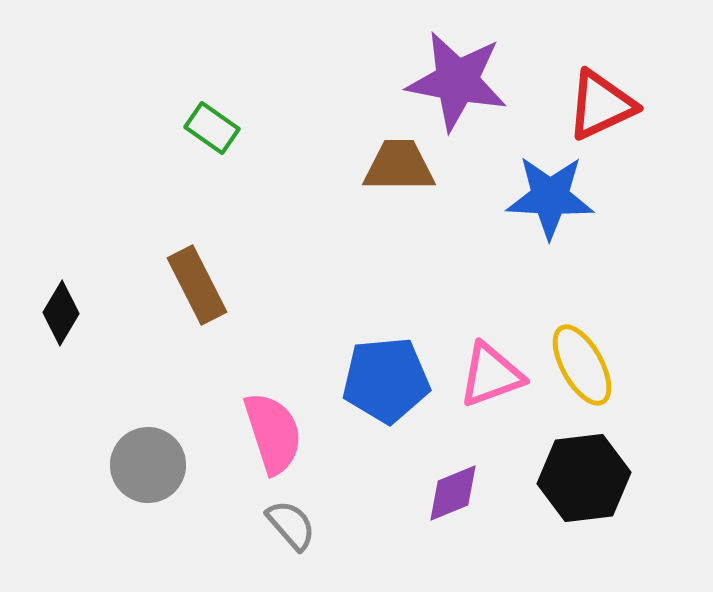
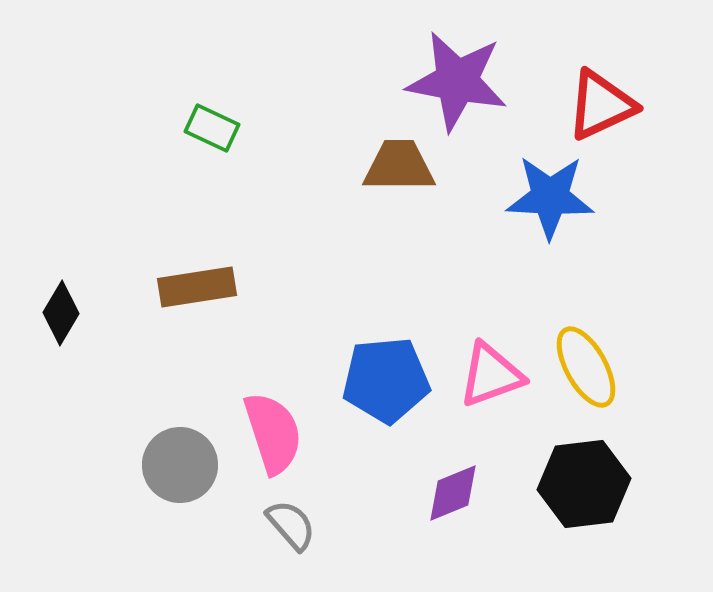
green rectangle: rotated 10 degrees counterclockwise
brown rectangle: moved 2 px down; rotated 72 degrees counterclockwise
yellow ellipse: moved 4 px right, 2 px down
gray circle: moved 32 px right
black hexagon: moved 6 px down
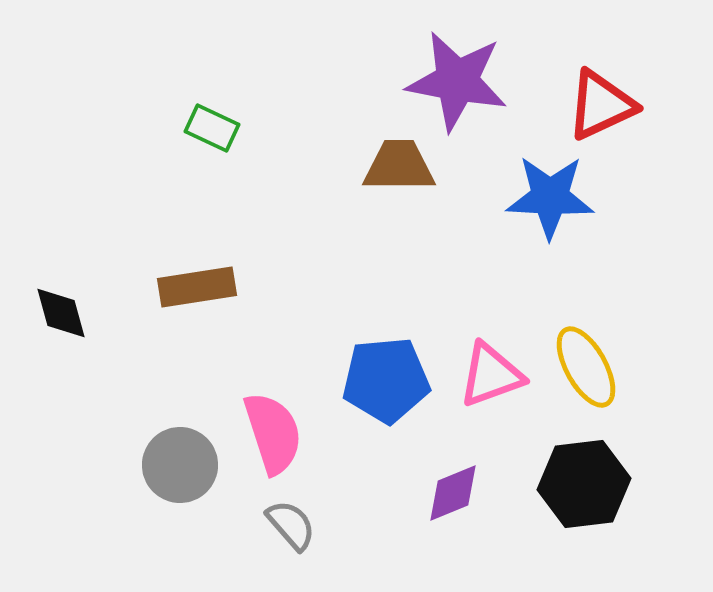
black diamond: rotated 46 degrees counterclockwise
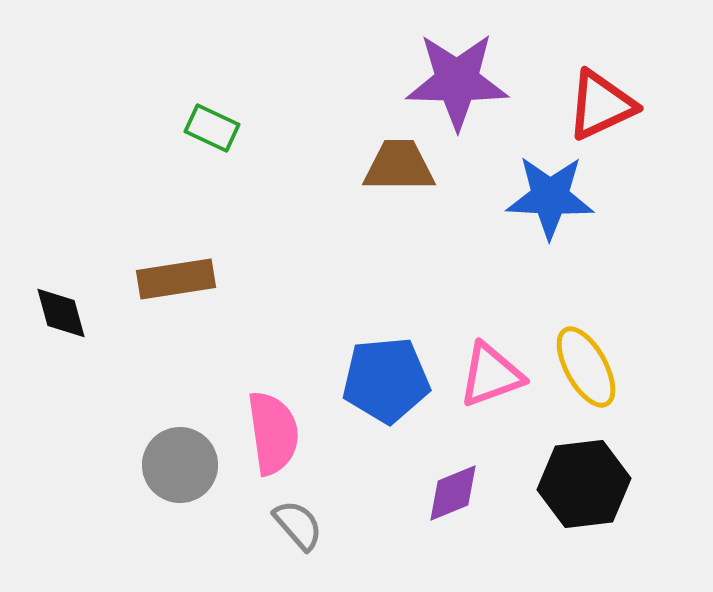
purple star: rotated 10 degrees counterclockwise
brown rectangle: moved 21 px left, 8 px up
pink semicircle: rotated 10 degrees clockwise
gray semicircle: moved 7 px right
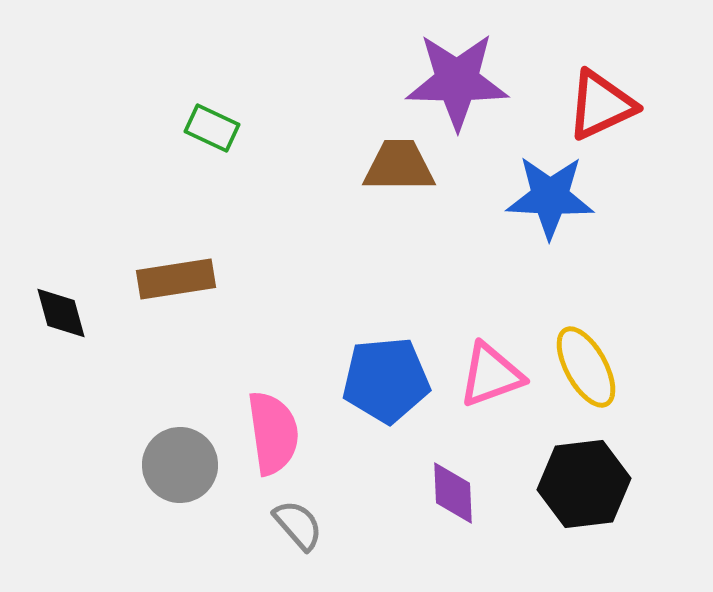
purple diamond: rotated 70 degrees counterclockwise
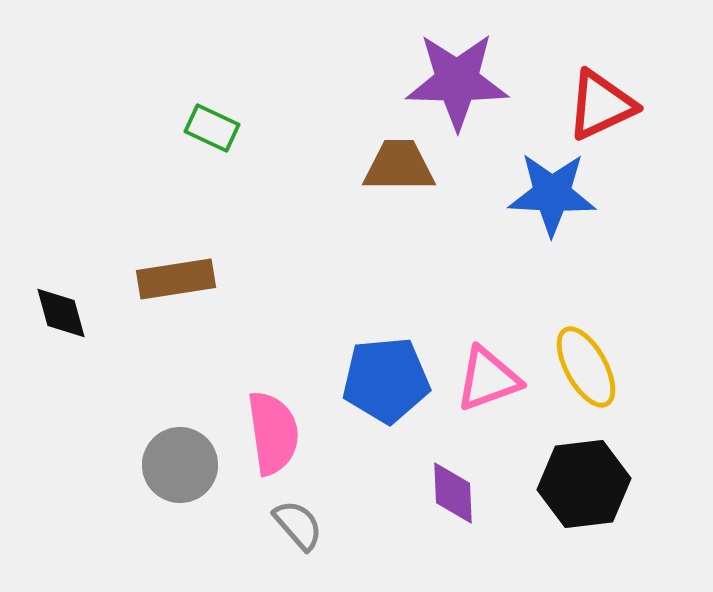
blue star: moved 2 px right, 3 px up
pink triangle: moved 3 px left, 4 px down
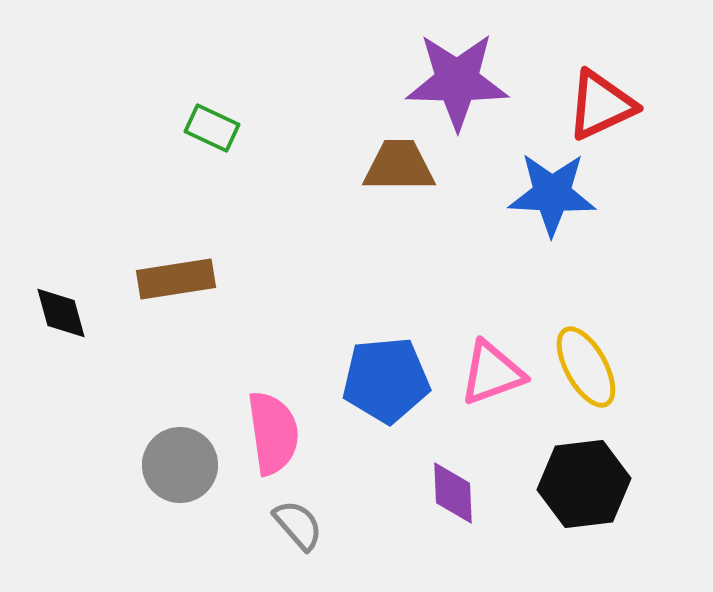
pink triangle: moved 4 px right, 6 px up
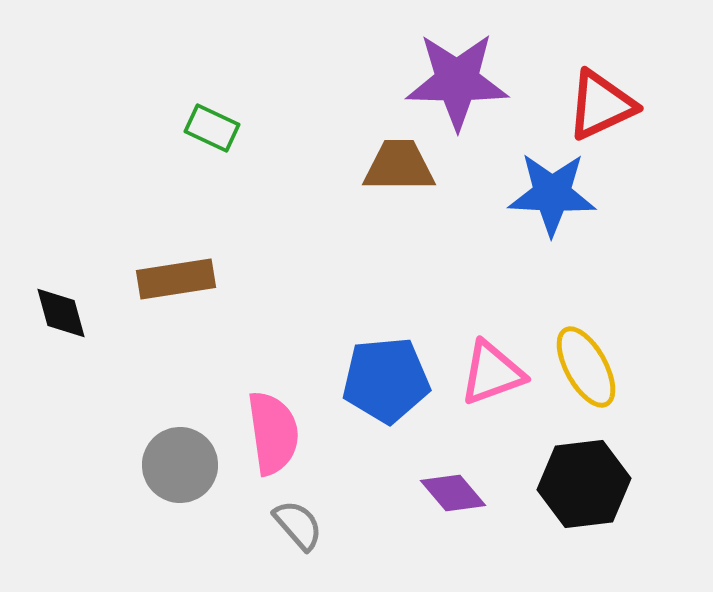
purple diamond: rotated 38 degrees counterclockwise
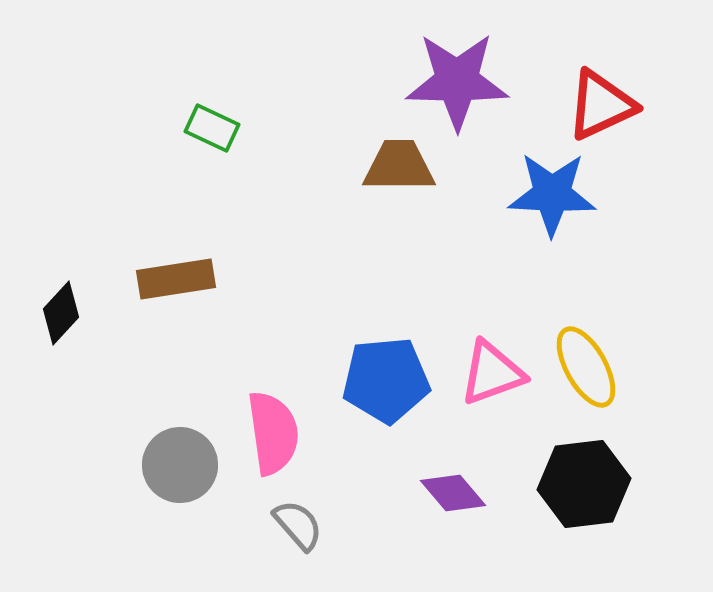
black diamond: rotated 58 degrees clockwise
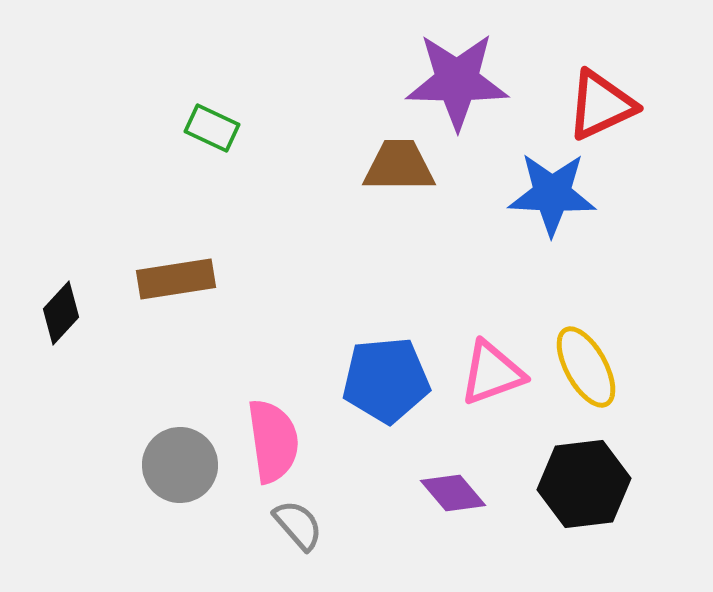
pink semicircle: moved 8 px down
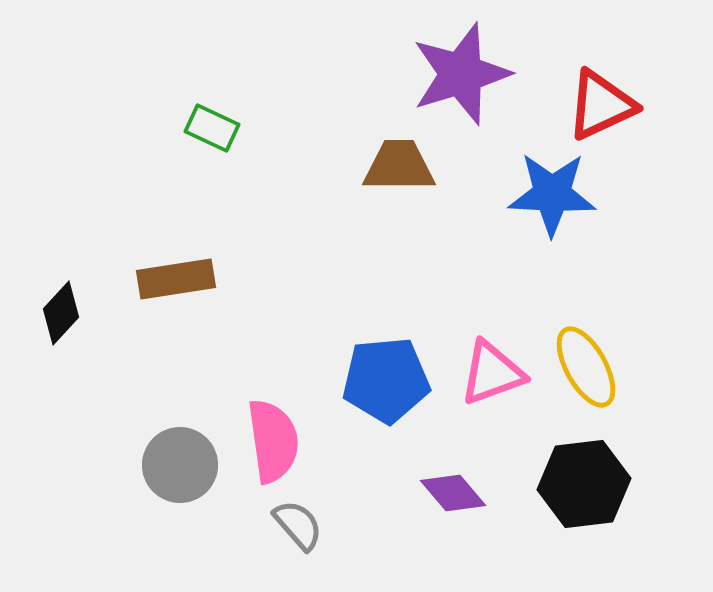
purple star: moved 4 px right, 7 px up; rotated 18 degrees counterclockwise
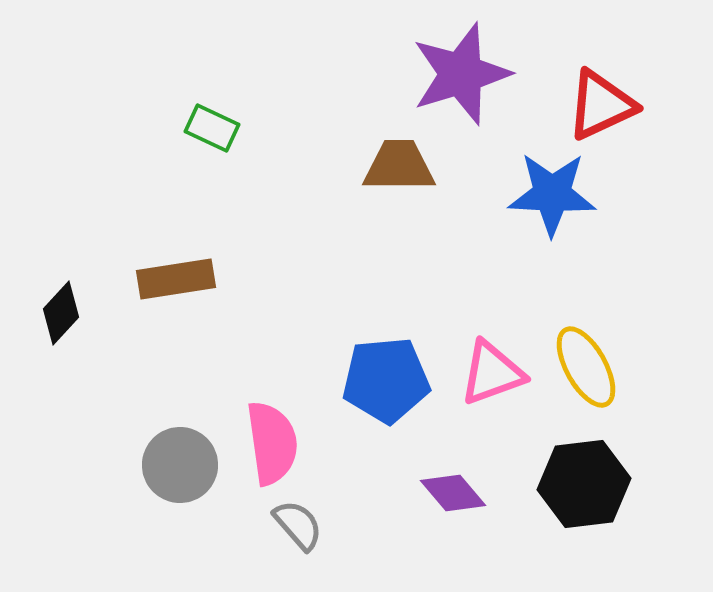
pink semicircle: moved 1 px left, 2 px down
